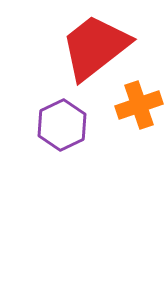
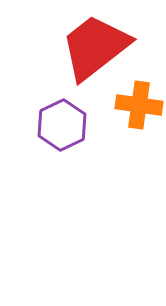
orange cross: rotated 27 degrees clockwise
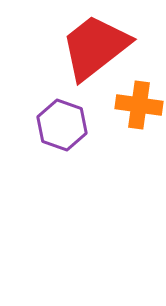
purple hexagon: rotated 15 degrees counterclockwise
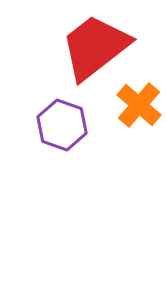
orange cross: rotated 33 degrees clockwise
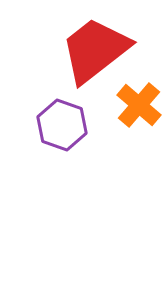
red trapezoid: moved 3 px down
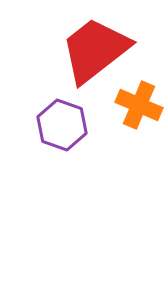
orange cross: rotated 18 degrees counterclockwise
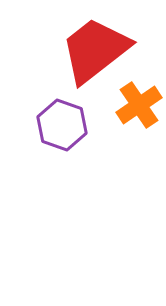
orange cross: rotated 33 degrees clockwise
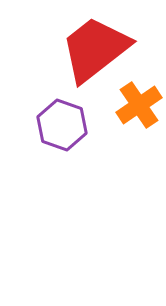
red trapezoid: moved 1 px up
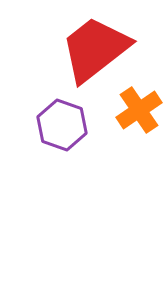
orange cross: moved 5 px down
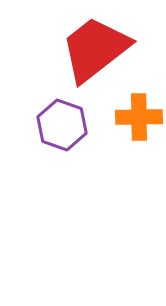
orange cross: moved 7 px down; rotated 33 degrees clockwise
